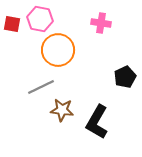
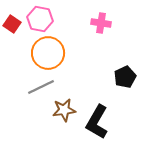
red square: rotated 24 degrees clockwise
orange circle: moved 10 px left, 3 px down
brown star: moved 2 px right; rotated 15 degrees counterclockwise
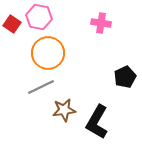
pink hexagon: moved 1 px left, 2 px up
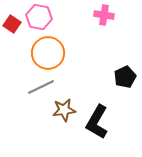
pink cross: moved 3 px right, 8 px up
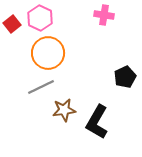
pink hexagon: moved 1 px right, 1 px down; rotated 15 degrees clockwise
red square: rotated 18 degrees clockwise
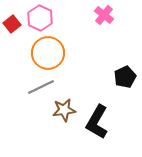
pink cross: rotated 30 degrees clockwise
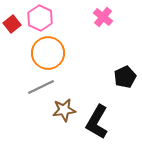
pink cross: moved 1 px left, 2 px down
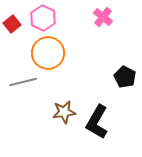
pink hexagon: moved 3 px right
black pentagon: rotated 20 degrees counterclockwise
gray line: moved 18 px left, 5 px up; rotated 12 degrees clockwise
brown star: moved 2 px down
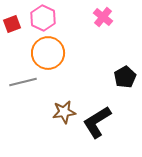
red square: rotated 18 degrees clockwise
black pentagon: rotated 15 degrees clockwise
black L-shape: rotated 28 degrees clockwise
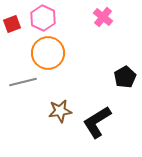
brown star: moved 4 px left, 1 px up
